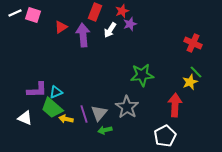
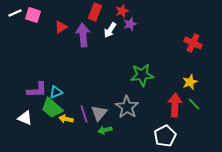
green line: moved 2 px left, 32 px down
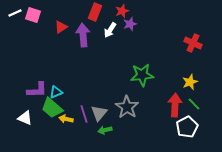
white pentagon: moved 22 px right, 9 px up
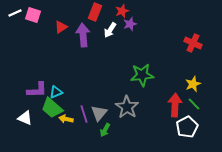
yellow star: moved 3 px right, 2 px down
green arrow: rotated 48 degrees counterclockwise
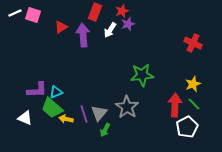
purple star: moved 2 px left
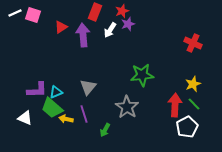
gray triangle: moved 11 px left, 26 px up
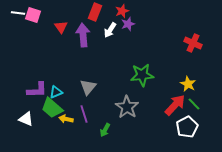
white line: moved 3 px right; rotated 32 degrees clockwise
red triangle: rotated 32 degrees counterclockwise
yellow star: moved 5 px left; rotated 21 degrees counterclockwise
red arrow: rotated 40 degrees clockwise
white triangle: moved 1 px right, 1 px down
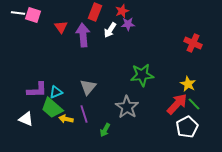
purple star: rotated 16 degrees clockwise
red arrow: moved 2 px right, 1 px up
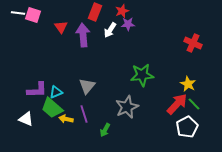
gray triangle: moved 1 px left, 1 px up
gray star: rotated 15 degrees clockwise
